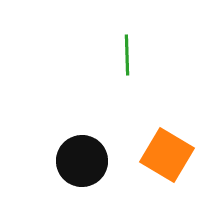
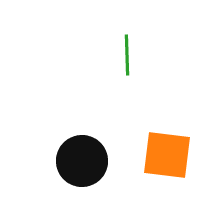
orange square: rotated 24 degrees counterclockwise
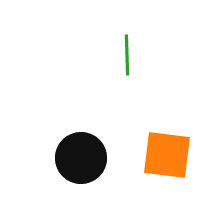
black circle: moved 1 px left, 3 px up
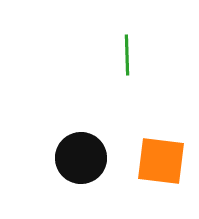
orange square: moved 6 px left, 6 px down
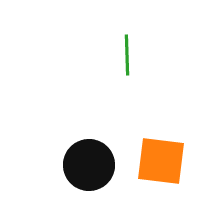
black circle: moved 8 px right, 7 px down
